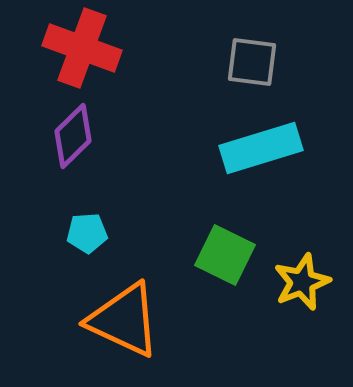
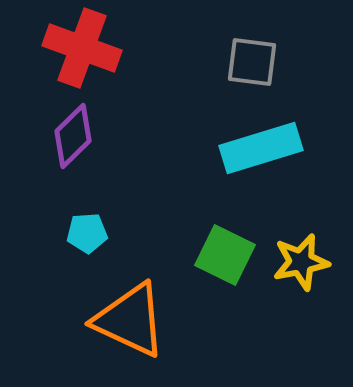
yellow star: moved 1 px left, 20 px up; rotated 10 degrees clockwise
orange triangle: moved 6 px right
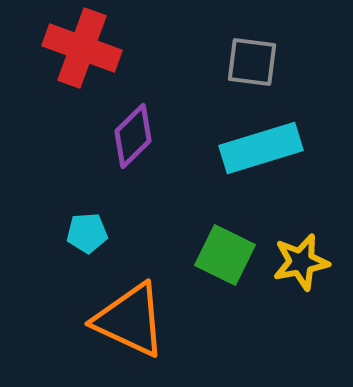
purple diamond: moved 60 px right
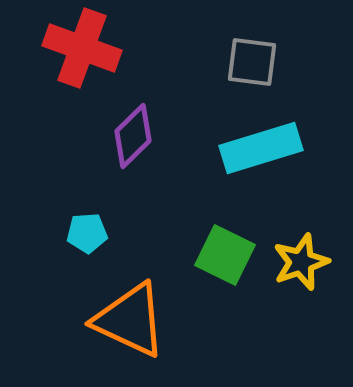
yellow star: rotated 8 degrees counterclockwise
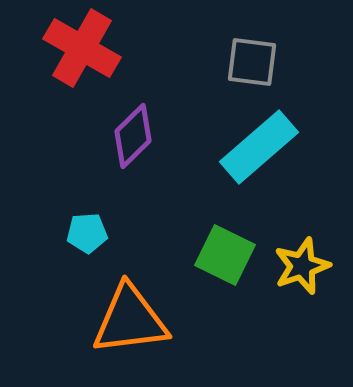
red cross: rotated 10 degrees clockwise
cyan rectangle: moved 2 px left, 1 px up; rotated 24 degrees counterclockwise
yellow star: moved 1 px right, 4 px down
orange triangle: rotated 32 degrees counterclockwise
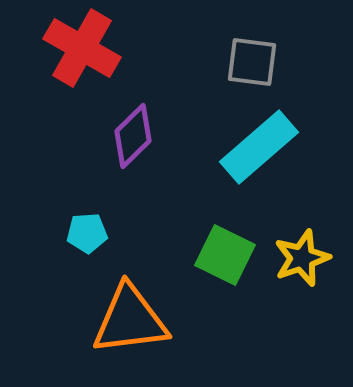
yellow star: moved 8 px up
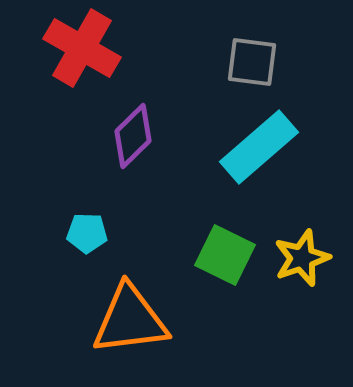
cyan pentagon: rotated 6 degrees clockwise
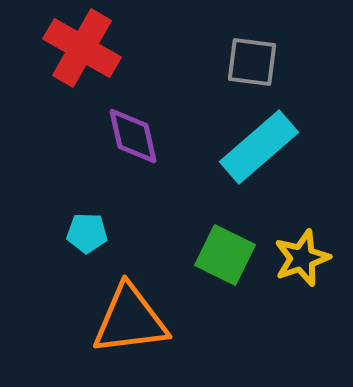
purple diamond: rotated 58 degrees counterclockwise
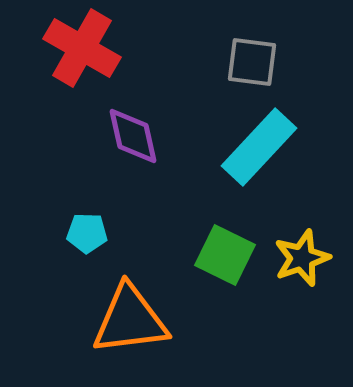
cyan rectangle: rotated 6 degrees counterclockwise
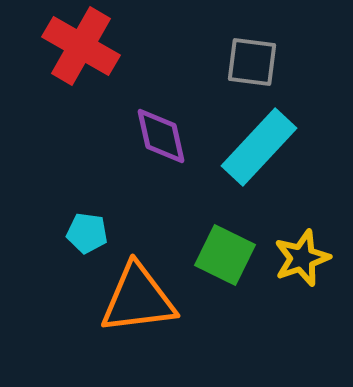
red cross: moved 1 px left, 2 px up
purple diamond: moved 28 px right
cyan pentagon: rotated 6 degrees clockwise
orange triangle: moved 8 px right, 21 px up
